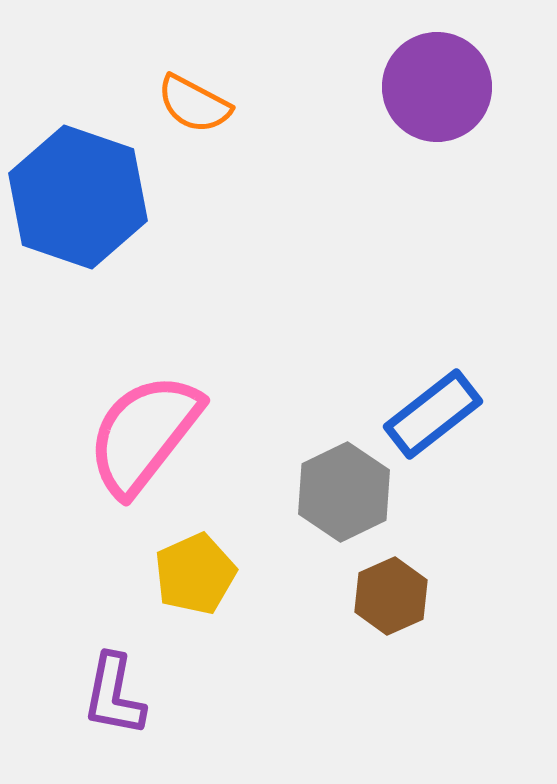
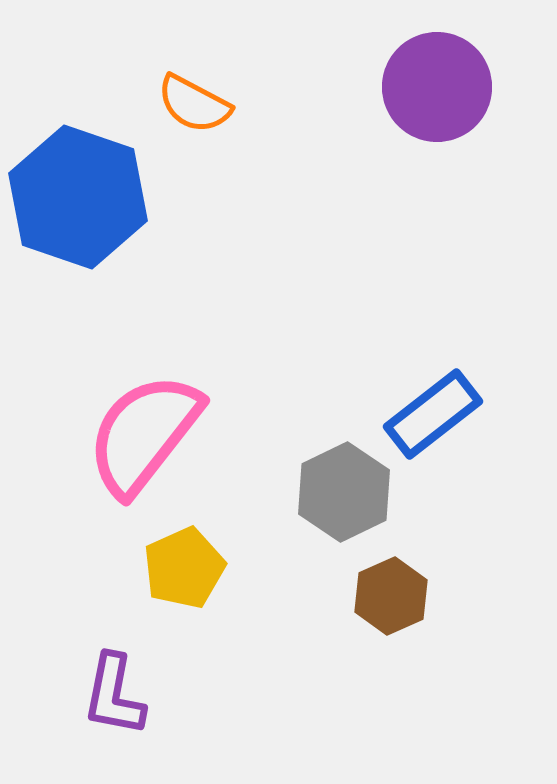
yellow pentagon: moved 11 px left, 6 px up
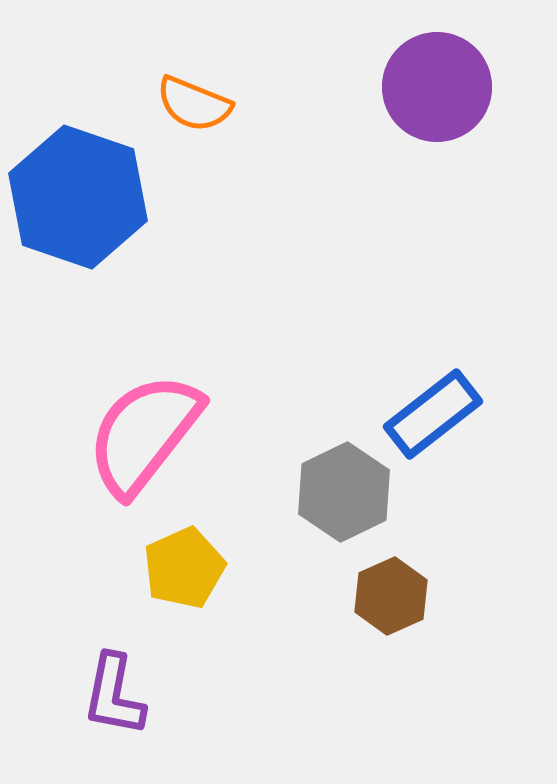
orange semicircle: rotated 6 degrees counterclockwise
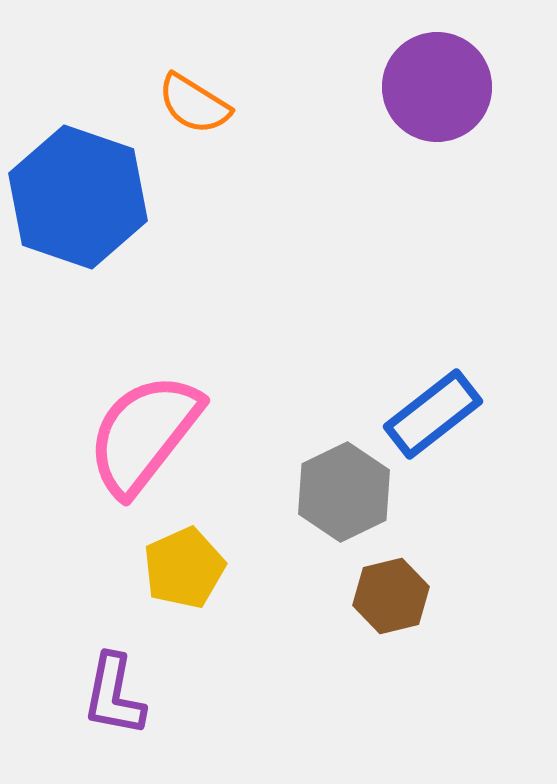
orange semicircle: rotated 10 degrees clockwise
brown hexagon: rotated 10 degrees clockwise
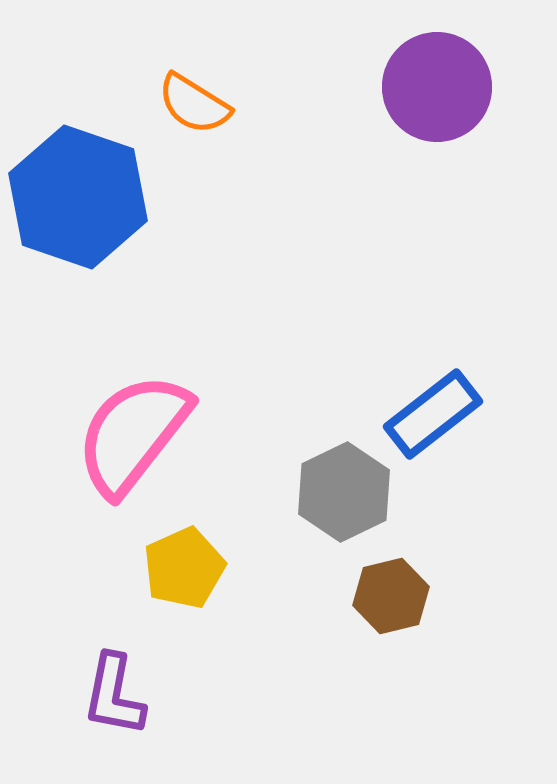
pink semicircle: moved 11 px left
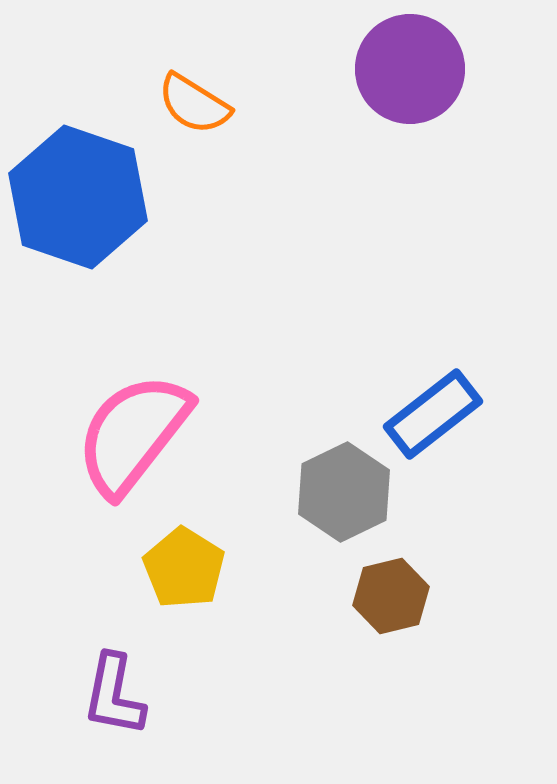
purple circle: moved 27 px left, 18 px up
yellow pentagon: rotated 16 degrees counterclockwise
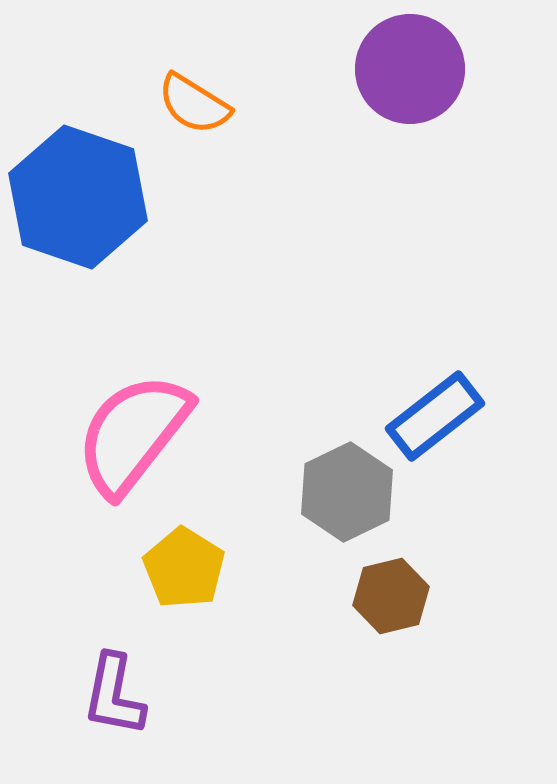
blue rectangle: moved 2 px right, 2 px down
gray hexagon: moved 3 px right
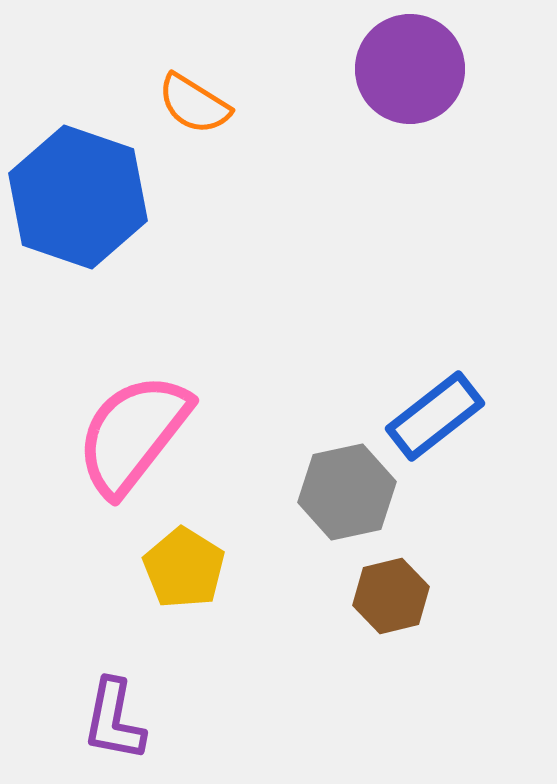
gray hexagon: rotated 14 degrees clockwise
purple L-shape: moved 25 px down
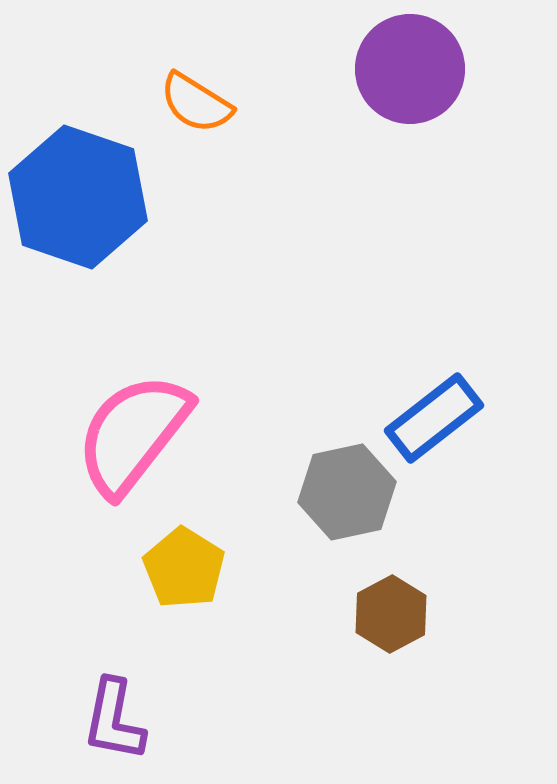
orange semicircle: moved 2 px right, 1 px up
blue rectangle: moved 1 px left, 2 px down
brown hexagon: moved 18 px down; rotated 14 degrees counterclockwise
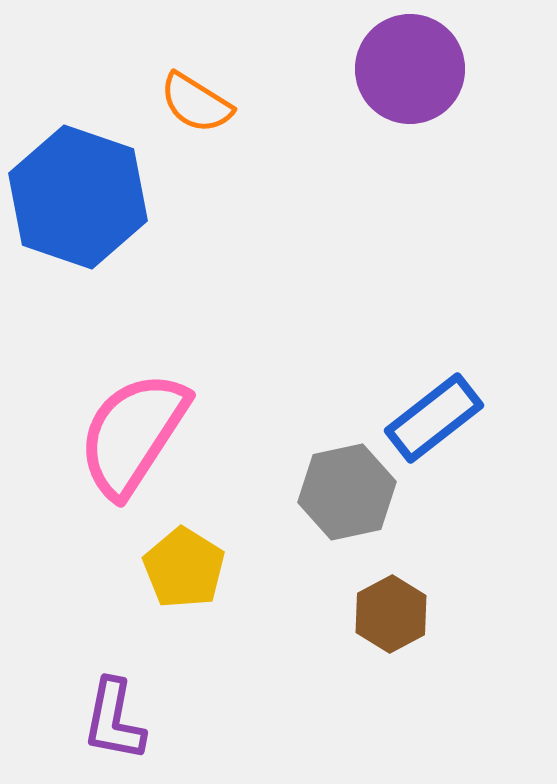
pink semicircle: rotated 5 degrees counterclockwise
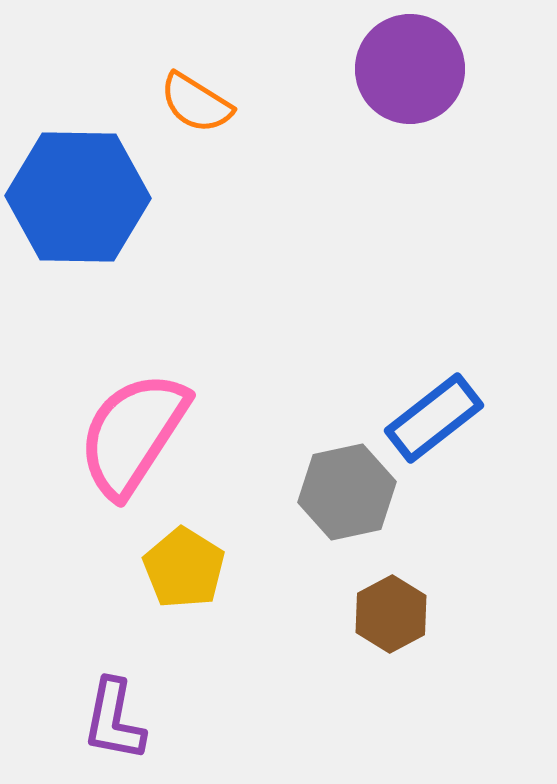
blue hexagon: rotated 18 degrees counterclockwise
